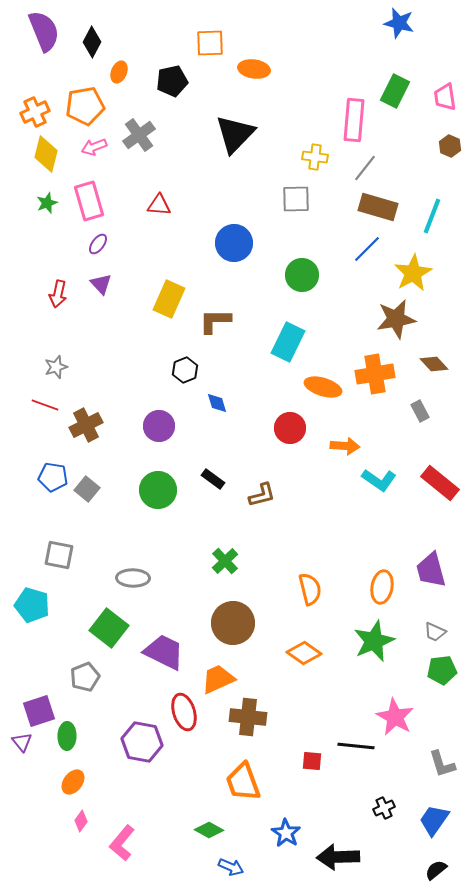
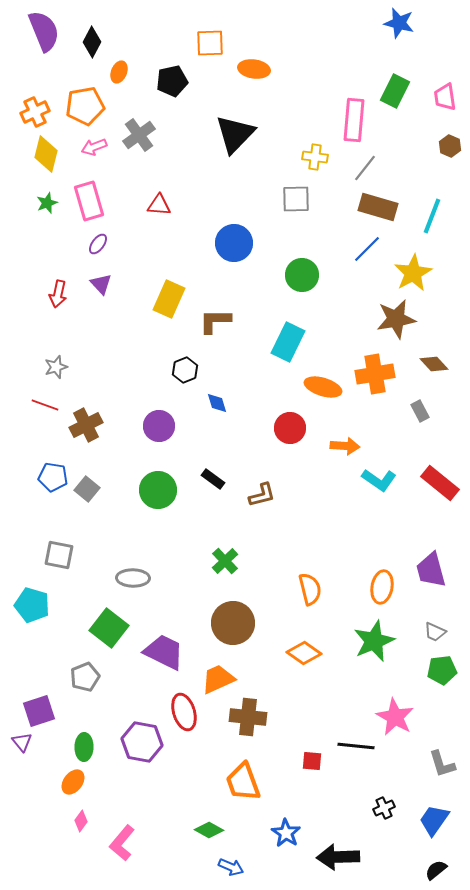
green ellipse at (67, 736): moved 17 px right, 11 px down
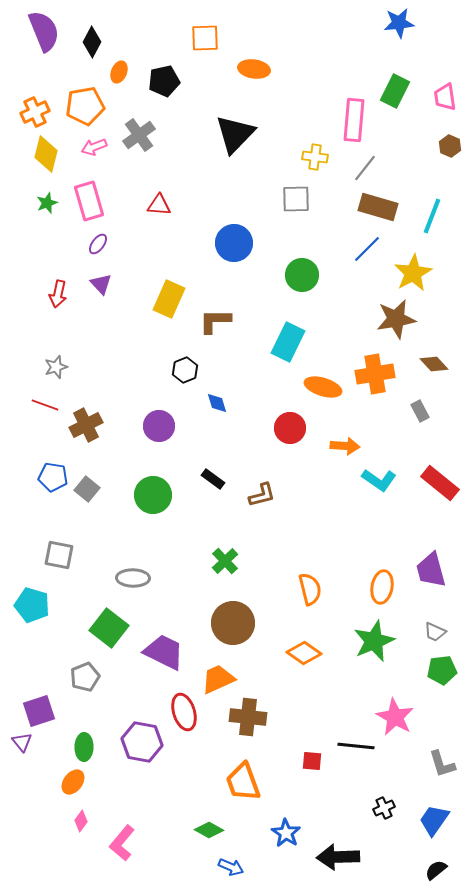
blue star at (399, 23): rotated 20 degrees counterclockwise
orange square at (210, 43): moved 5 px left, 5 px up
black pentagon at (172, 81): moved 8 px left
green circle at (158, 490): moved 5 px left, 5 px down
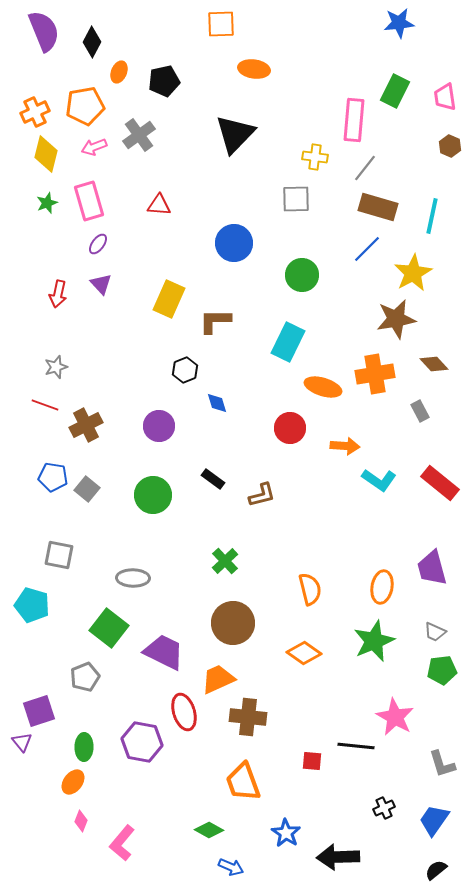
orange square at (205, 38): moved 16 px right, 14 px up
cyan line at (432, 216): rotated 9 degrees counterclockwise
purple trapezoid at (431, 570): moved 1 px right, 2 px up
pink diamond at (81, 821): rotated 15 degrees counterclockwise
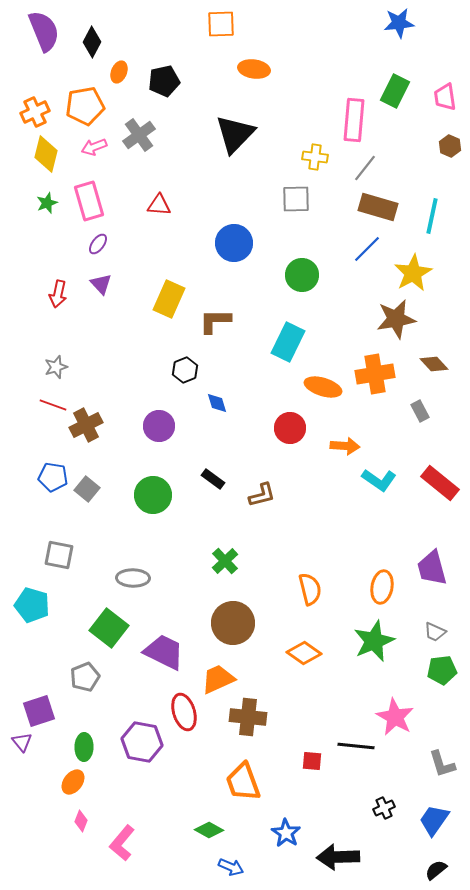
red line at (45, 405): moved 8 px right
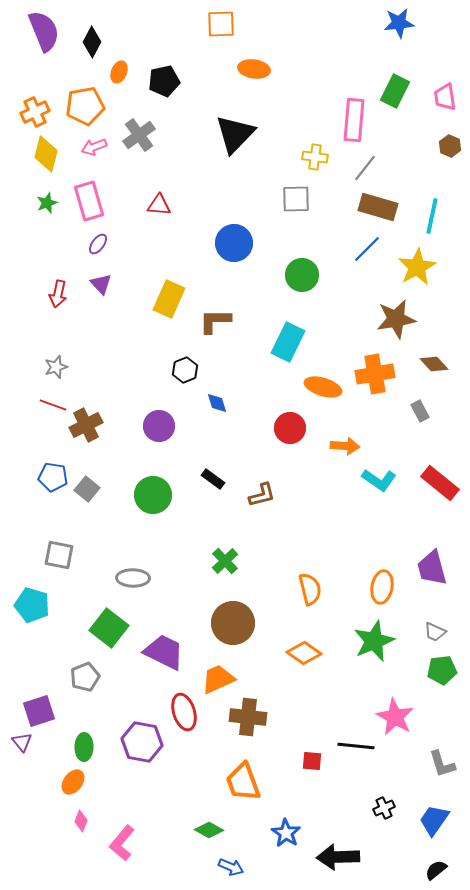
yellow star at (413, 273): moved 4 px right, 6 px up
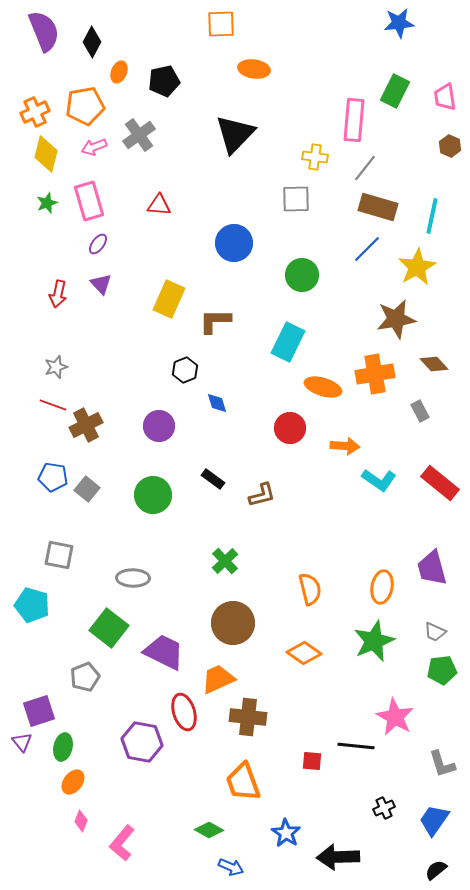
green ellipse at (84, 747): moved 21 px left; rotated 12 degrees clockwise
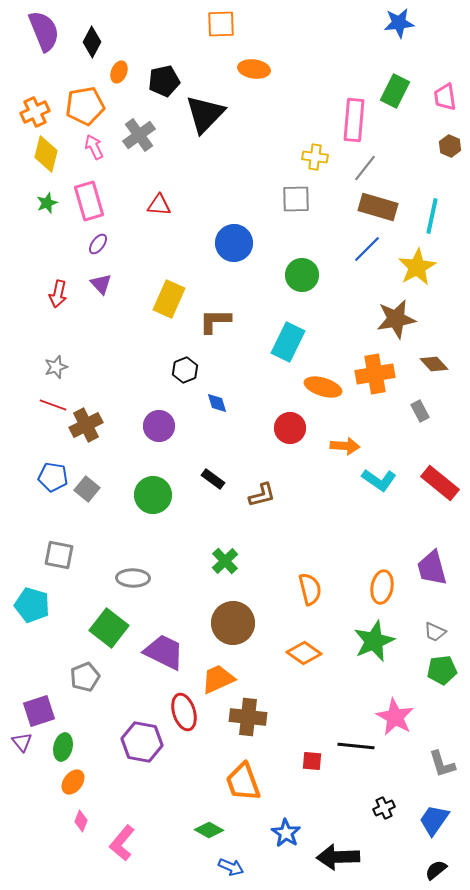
black triangle at (235, 134): moved 30 px left, 20 px up
pink arrow at (94, 147): rotated 85 degrees clockwise
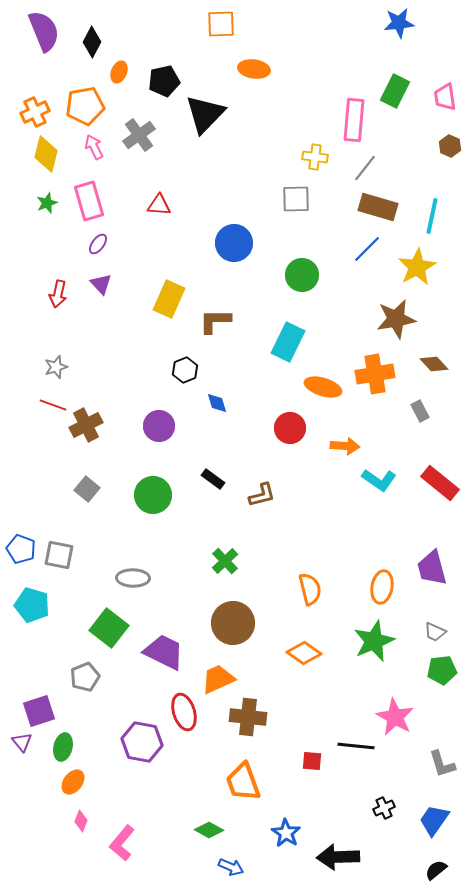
blue pentagon at (53, 477): moved 32 px left, 72 px down; rotated 12 degrees clockwise
